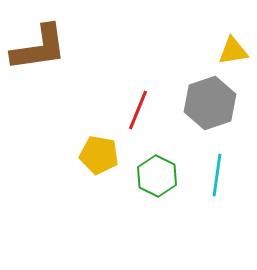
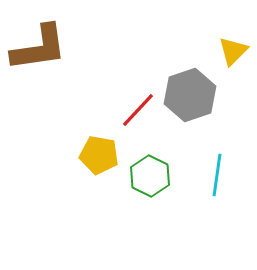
yellow triangle: rotated 36 degrees counterclockwise
gray hexagon: moved 20 px left, 8 px up
red line: rotated 21 degrees clockwise
green hexagon: moved 7 px left
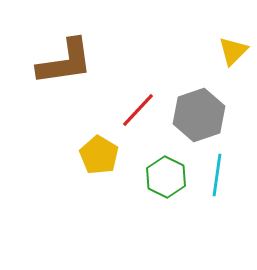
brown L-shape: moved 26 px right, 14 px down
gray hexagon: moved 9 px right, 20 px down
yellow pentagon: rotated 21 degrees clockwise
green hexagon: moved 16 px right, 1 px down
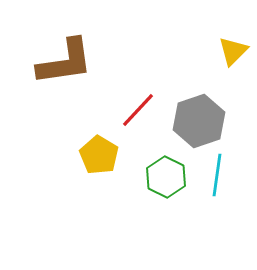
gray hexagon: moved 6 px down
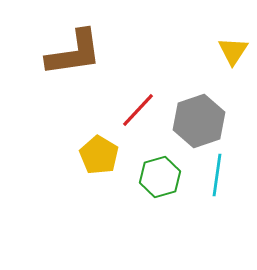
yellow triangle: rotated 12 degrees counterclockwise
brown L-shape: moved 9 px right, 9 px up
green hexagon: moved 6 px left; rotated 18 degrees clockwise
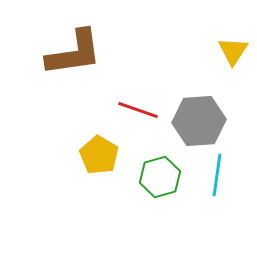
red line: rotated 66 degrees clockwise
gray hexagon: rotated 15 degrees clockwise
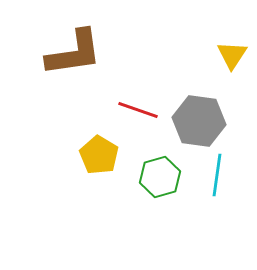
yellow triangle: moved 1 px left, 4 px down
gray hexagon: rotated 12 degrees clockwise
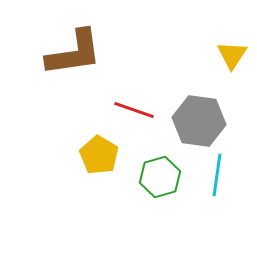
red line: moved 4 px left
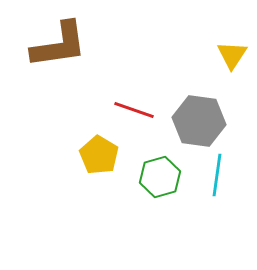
brown L-shape: moved 15 px left, 8 px up
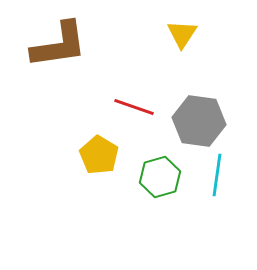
yellow triangle: moved 50 px left, 21 px up
red line: moved 3 px up
